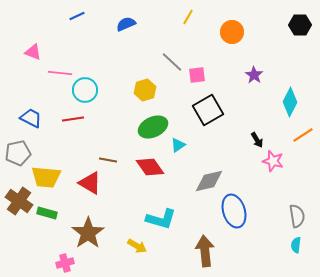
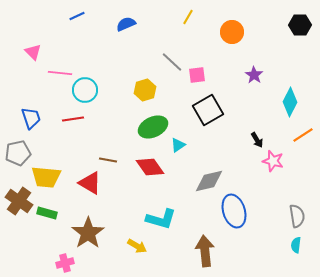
pink triangle: rotated 24 degrees clockwise
blue trapezoid: rotated 45 degrees clockwise
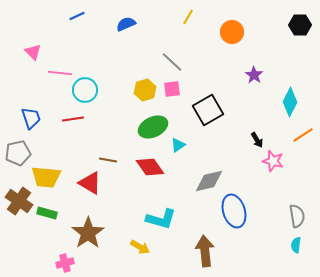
pink square: moved 25 px left, 14 px down
yellow arrow: moved 3 px right, 1 px down
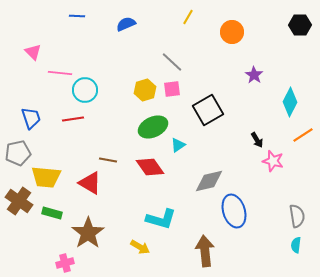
blue line: rotated 28 degrees clockwise
green rectangle: moved 5 px right
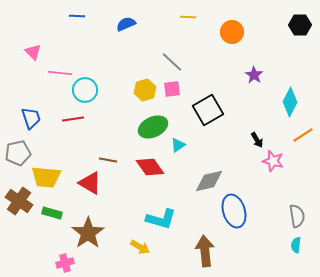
yellow line: rotated 63 degrees clockwise
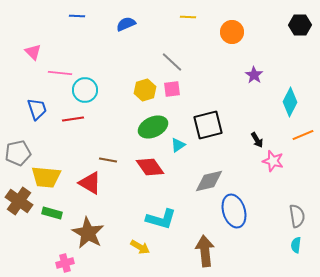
black square: moved 15 px down; rotated 16 degrees clockwise
blue trapezoid: moved 6 px right, 9 px up
orange line: rotated 10 degrees clockwise
brown star: rotated 8 degrees counterclockwise
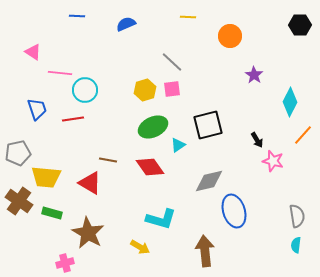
orange circle: moved 2 px left, 4 px down
pink triangle: rotated 12 degrees counterclockwise
orange line: rotated 25 degrees counterclockwise
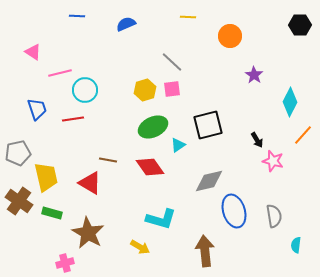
pink line: rotated 20 degrees counterclockwise
yellow trapezoid: rotated 108 degrees counterclockwise
gray semicircle: moved 23 px left
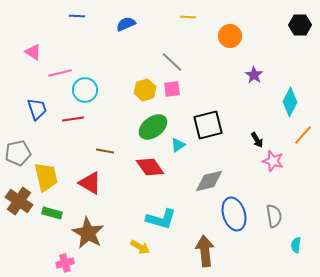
green ellipse: rotated 12 degrees counterclockwise
brown line: moved 3 px left, 9 px up
blue ellipse: moved 3 px down
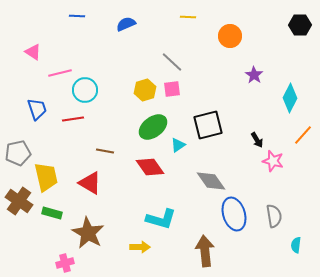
cyan diamond: moved 4 px up
gray diamond: moved 2 px right; rotated 68 degrees clockwise
yellow arrow: rotated 30 degrees counterclockwise
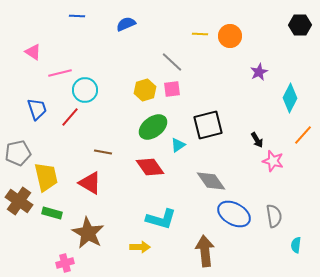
yellow line: moved 12 px right, 17 px down
purple star: moved 5 px right, 3 px up; rotated 12 degrees clockwise
red line: moved 3 px left, 2 px up; rotated 40 degrees counterclockwise
brown line: moved 2 px left, 1 px down
blue ellipse: rotated 44 degrees counterclockwise
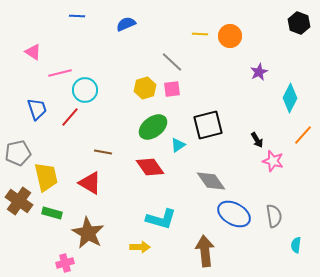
black hexagon: moved 1 px left, 2 px up; rotated 20 degrees clockwise
yellow hexagon: moved 2 px up
